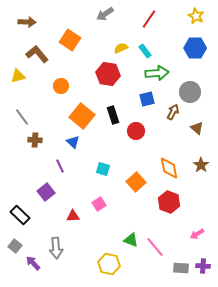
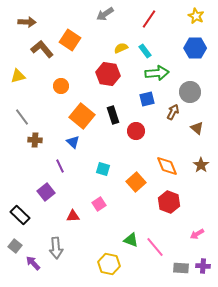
brown L-shape at (37, 54): moved 5 px right, 5 px up
orange diamond at (169, 168): moved 2 px left, 2 px up; rotated 10 degrees counterclockwise
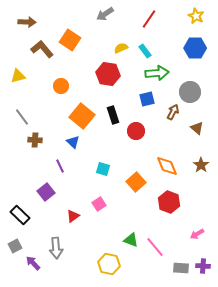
red triangle at (73, 216): rotated 32 degrees counterclockwise
gray square at (15, 246): rotated 24 degrees clockwise
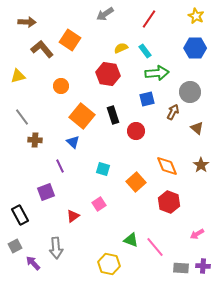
purple square at (46, 192): rotated 18 degrees clockwise
black rectangle at (20, 215): rotated 18 degrees clockwise
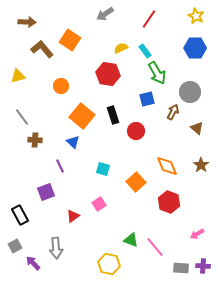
green arrow at (157, 73): rotated 65 degrees clockwise
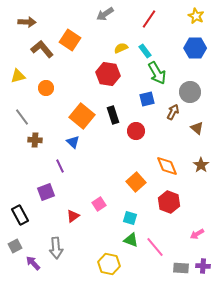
orange circle at (61, 86): moved 15 px left, 2 px down
cyan square at (103, 169): moved 27 px right, 49 px down
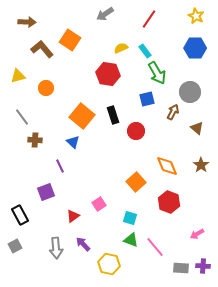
purple arrow at (33, 263): moved 50 px right, 19 px up
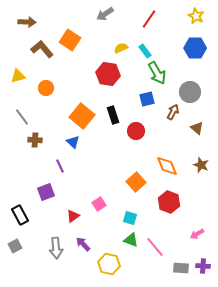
brown star at (201, 165): rotated 14 degrees counterclockwise
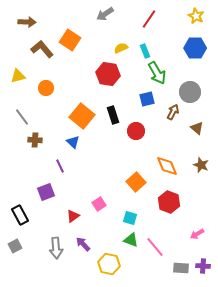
cyan rectangle at (145, 51): rotated 16 degrees clockwise
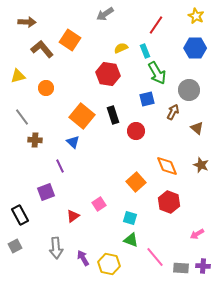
red line at (149, 19): moved 7 px right, 6 px down
gray circle at (190, 92): moved 1 px left, 2 px up
purple arrow at (83, 244): moved 14 px down; rotated 14 degrees clockwise
pink line at (155, 247): moved 10 px down
